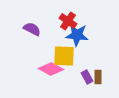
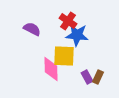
pink diamond: rotated 60 degrees clockwise
brown rectangle: rotated 24 degrees clockwise
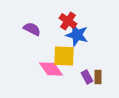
blue star: rotated 10 degrees clockwise
pink diamond: rotated 35 degrees counterclockwise
brown rectangle: rotated 24 degrees counterclockwise
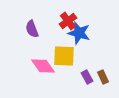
red cross: rotated 18 degrees clockwise
purple semicircle: rotated 138 degrees counterclockwise
blue star: moved 2 px right, 2 px up
pink diamond: moved 8 px left, 3 px up
brown rectangle: moved 5 px right; rotated 24 degrees counterclockwise
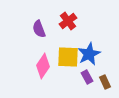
purple semicircle: moved 7 px right
blue star: moved 10 px right, 21 px down; rotated 30 degrees clockwise
yellow square: moved 4 px right, 1 px down
pink diamond: rotated 70 degrees clockwise
brown rectangle: moved 2 px right, 5 px down
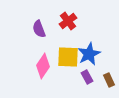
brown rectangle: moved 4 px right, 2 px up
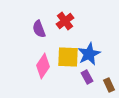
red cross: moved 3 px left
brown rectangle: moved 5 px down
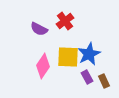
purple semicircle: rotated 42 degrees counterclockwise
brown rectangle: moved 5 px left, 4 px up
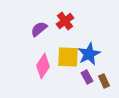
purple semicircle: rotated 114 degrees clockwise
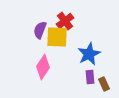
purple semicircle: moved 1 px right, 1 px down; rotated 30 degrees counterclockwise
yellow square: moved 11 px left, 20 px up
pink diamond: moved 1 px down
purple rectangle: moved 3 px right; rotated 24 degrees clockwise
brown rectangle: moved 3 px down
